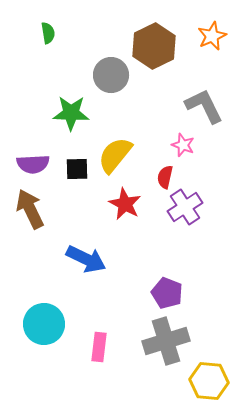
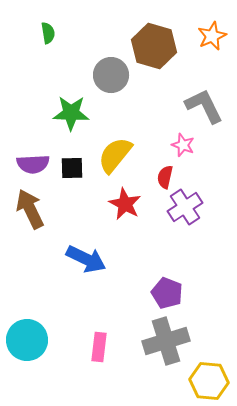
brown hexagon: rotated 18 degrees counterclockwise
black square: moved 5 px left, 1 px up
cyan circle: moved 17 px left, 16 px down
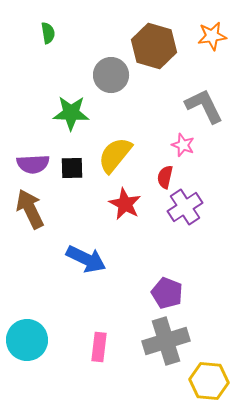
orange star: rotated 16 degrees clockwise
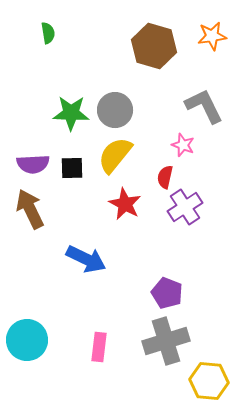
gray circle: moved 4 px right, 35 px down
